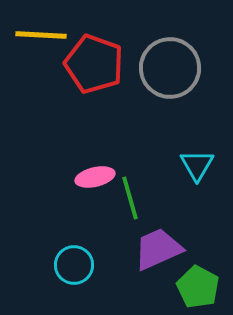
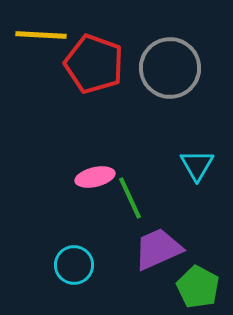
green line: rotated 9 degrees counterclockwise
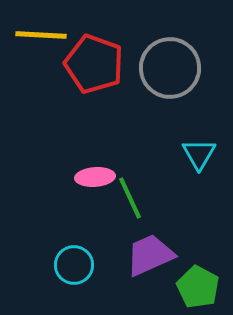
cyan triangle: moved 2 px right, 11 px up
pink ellipse: rotated 9 degrees clockwise
purple trapezoid: moved 8 px left, 6 px down
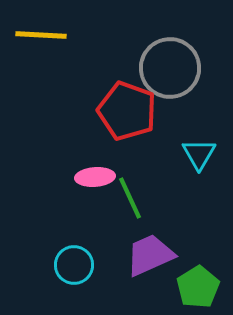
red pentagon: moved 33 px right, 47 px down
green pentagon: rotated 12 degrees clockwise
